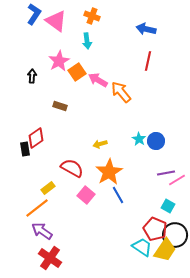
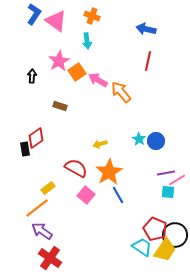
red semicircle: moved 4 px right
cyan square: moved 14 px up; rotated 24 degrees counterclockwise
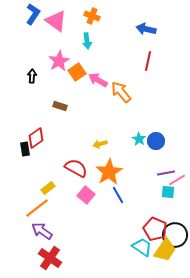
blue L-shape: moved 1 px left
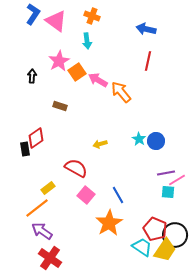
orange star: moved 51 px down
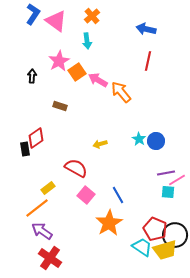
orange cross: rotated 28 degrees clockwise
yellow trapezoid: rotated 40 degrees clockwise
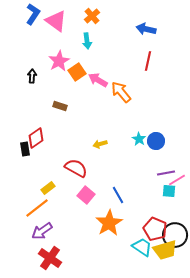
cyan square: moved 1 px right, 1 px up
purple arrow: rotated 70 degrees counterclockwise
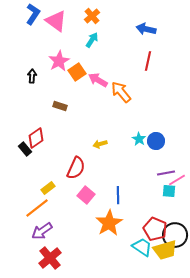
cyan arrow: moved 5 px right, 1 px up; rotated 140 degrees counterclockwise
black rectangle: rotated 32 degrees counterclockwise
red semicircle: rotated 85 degrees clockwise
blue line: rotated 30 degrees clockwise
red cross: rotated 15 degrees clockwise
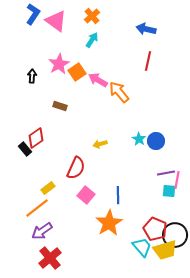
pink star: moved 3 px down
orange arrow: moved 2 px left
pink line: rotated 48 degrees counterclockwise
cyan trapezoid: rotated 15 degrees clockwise
